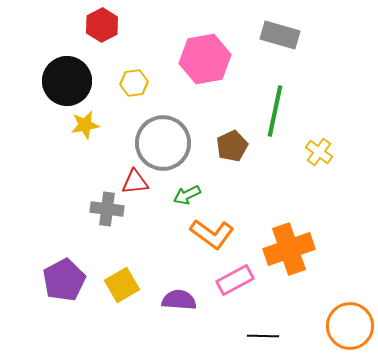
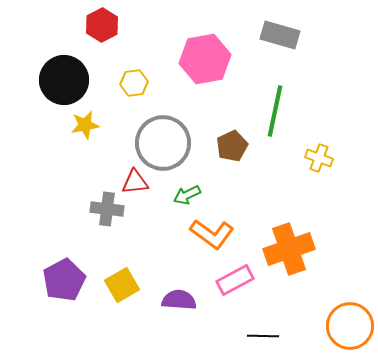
black circle: moved 3 px left, 1 px up
yellow cross: moved 6 px down; rotated 16 degrees counterclockwise
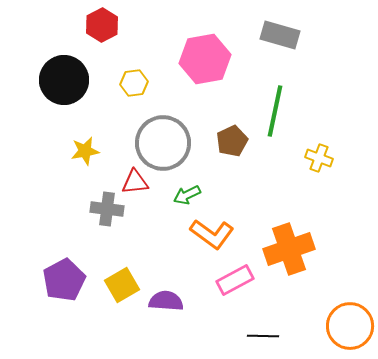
yellow star: moved 26 px down
brown pentagon: moved 5 px up
purple semicircle: moved 13 px left, 1 px down
